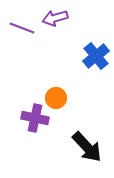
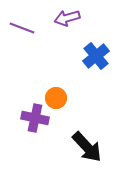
purple arrow: moved 12 px right
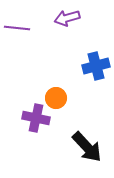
purple line: moved 5 px left; rotated 15 degrees counterclockwise
blue cross: moved 10 px down; rotated 24 degrees clockwise
purple cross: moved 1 px right
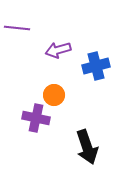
purple arrow: moved 9 px left, 32 px down
orange circle: moved 2 px left, 3 px up
black arrow: rotated 24 degrees clockwise
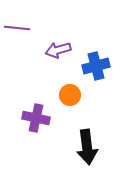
orange circle: moved 16 px right
black arrow: rotated 12 degrees clockwise
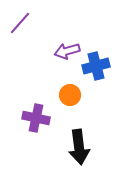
purple line: moved 3 px right, 5 px up; rotated 55 degrees counterclockwise
purple arrow: moved 9 px right, 1 px down
black arrow: moved 8 px left
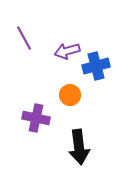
purple line: moved 4 px right, 15 px down; rotated 70 degrees counterclockwise
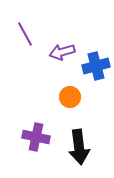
purple line: moved 1 px right, 4 px up
purple arrow: moved 5 px left, 1 px down
orange circle: moved 2 px down
purple cross: moved 19 px down
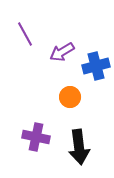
purple arrow: rotated 15 degrees counterclockwise
